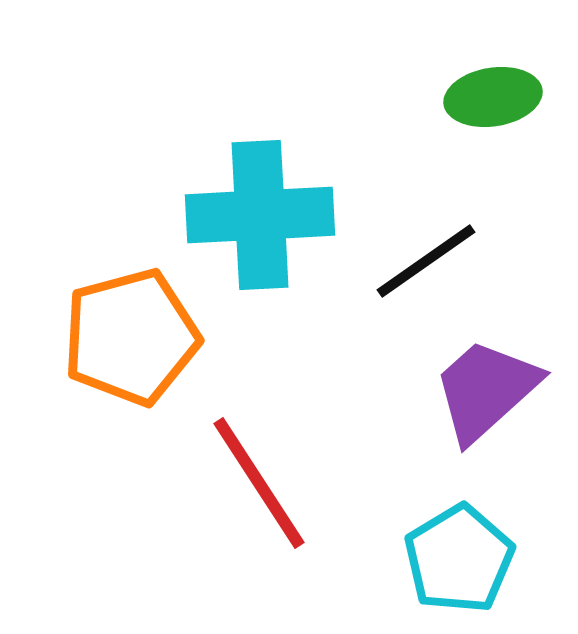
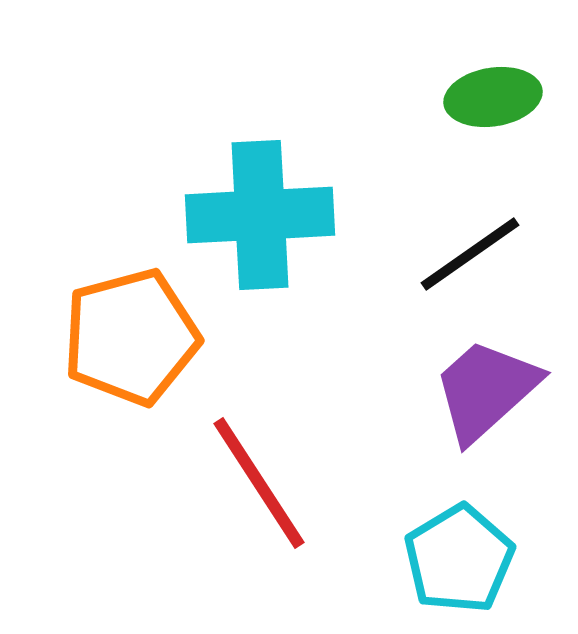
black line: moved 44 px right, 7 px up
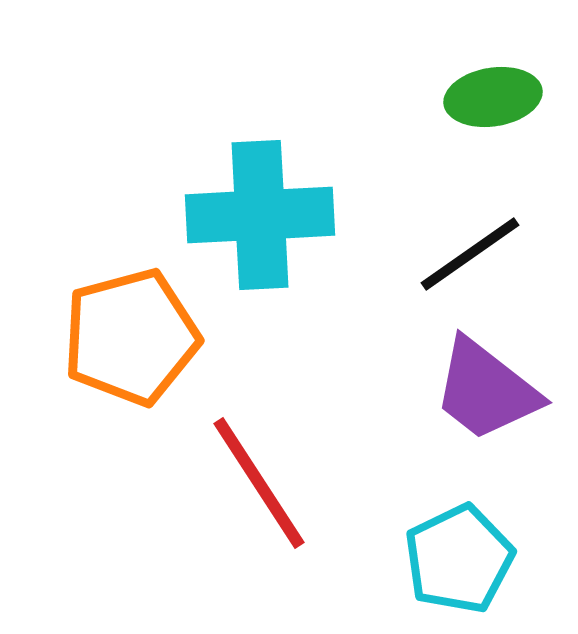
purple trapezoid: rotated 100 degrees counterclockwise
cyan pentagon: rotated 5 degrees clockwise
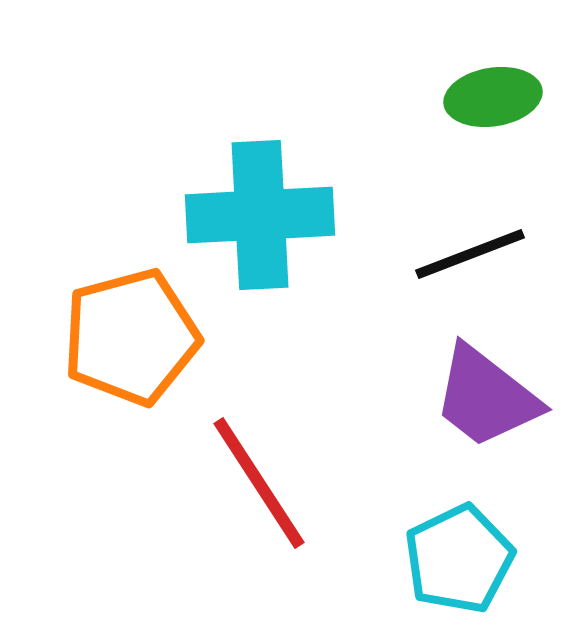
black line: rotated 14 degrees clockwise
purple trapezoid: moved 7 px down
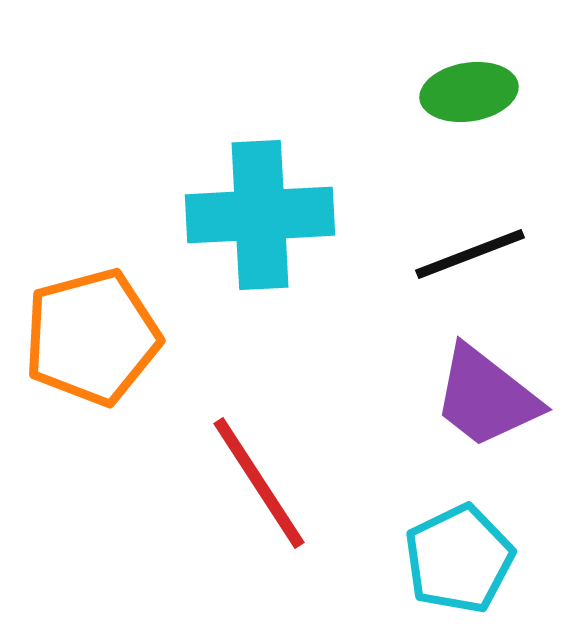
green ellipse: moved 24 px left, 5 px up
orange pentagon: moved 39 px left
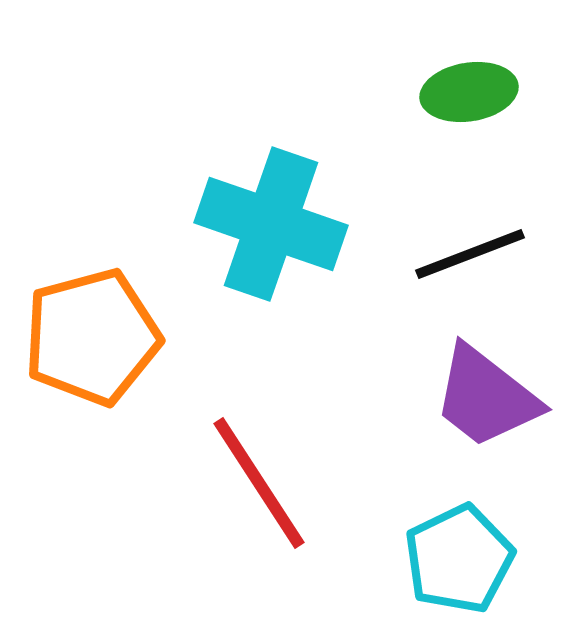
cyan cross: moved 11 px right, 9 px down; rotated 22 degrees clockwise
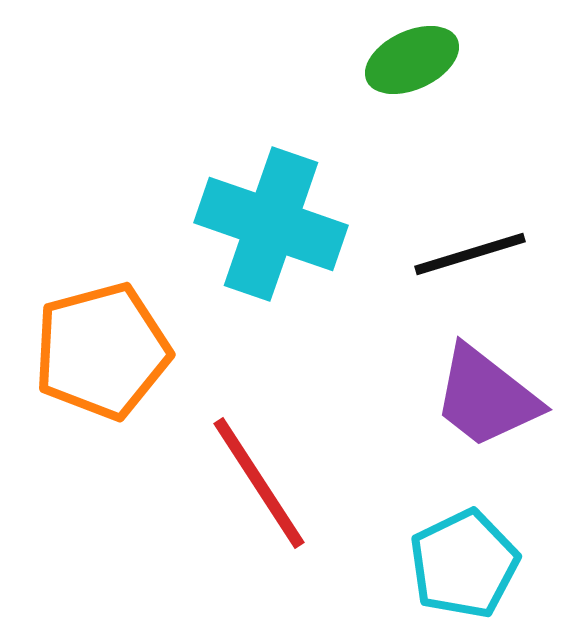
green ellipse: moved 57 px left, 32 px up; rotated 16 degrees counterclockwise
black line: rotated 4 degrees clockwise
orange pentagon: moved 10 px right, 14 px down
cyan pentagon: moved 5 px right, 5 px down
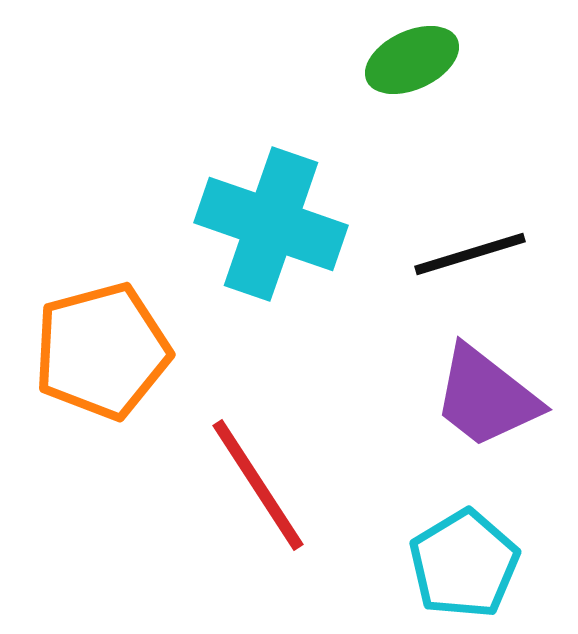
red line: moved 1 px left, 2 px down
cyan pentagon: rotated 5 degrees counterclockwise
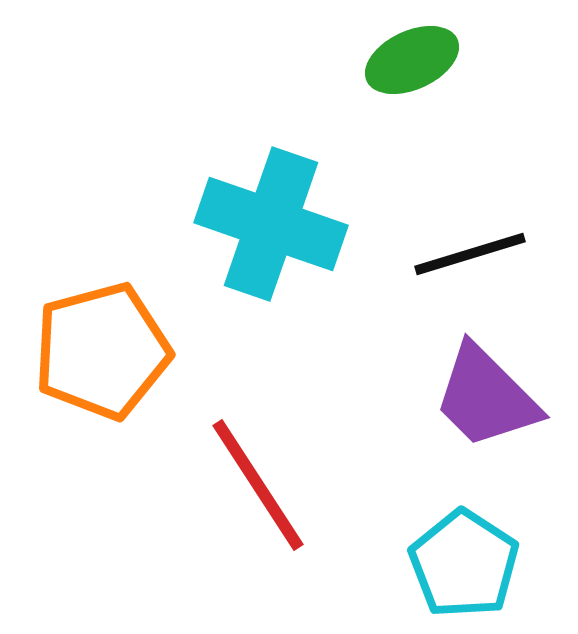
purple trapezoid: rotated 7 degrees clockwise
cyan pentagon: rotated 8 degrees counterclockwise
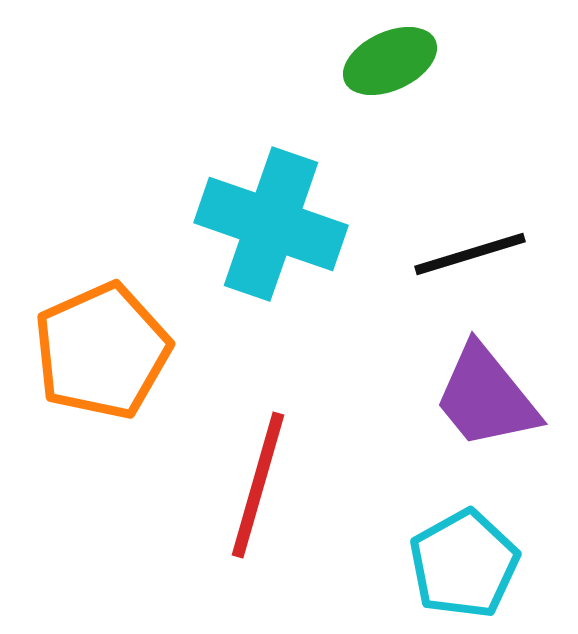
green ellipse: moved 22 px left, 1 px down
orange pentagon: rotated 9 degrees counterclockwise
purple trapezoid: rotated 6 degrees clockwise
red line: rotated 49 degrees clockwise
cyan pentagon: rotated 10 degrees clockwise
